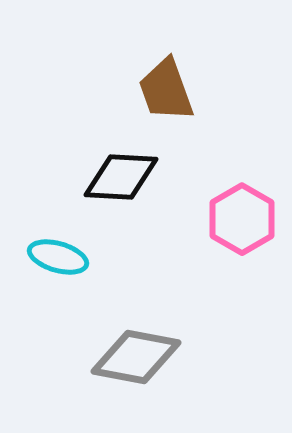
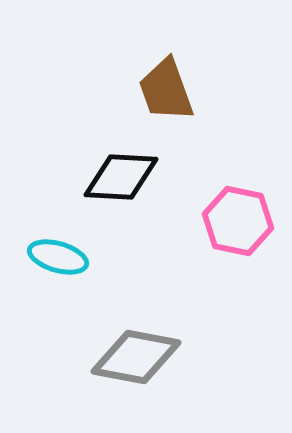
pink hexagon: moved 4 px left, 2 px down; rotated 18 degrees counterclockwise
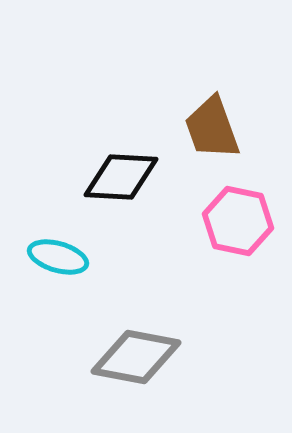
brown trapezoid: moved 46 px right, 38 px down
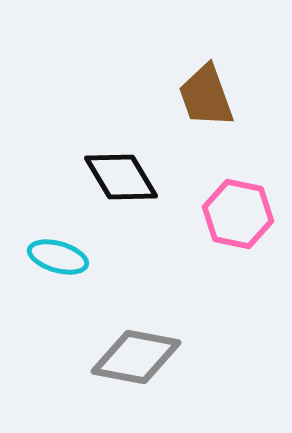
brown trapezoid: moved 6 px left, 32 px up
black diamond: rotated 56 degrees clockwise
pink hexagon: moved 7 px up
